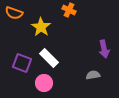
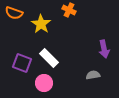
yellow star: moved 3 px up
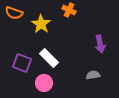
purple arrow: moved 4 px left, 5 px up
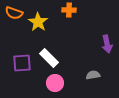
orange cross: rotated 24 degrees counterclockwise
yellow star: moved 3 px left, 2 px up
purple arrow: moved 7 px right
purple square: rotated 24 degrees counterclockwise
pink circle: moved 11 px right
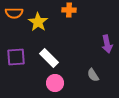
orange semicircle: rotated 18 degrees counterclockwise
purple square: moved 6 px left, 6 px up
gray semicircle: rotated 112 degrees counterclockwise
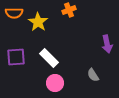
orange cross: rotated 24 degrees counterclockwise
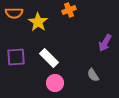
purple arrow: moved 2 px left, 1 px up; rotated 42 degrees clockwise
